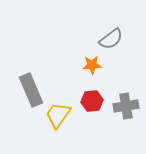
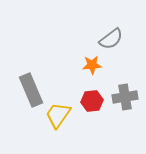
gray cross: moved 1 px left, 9 px up
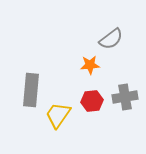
orange star: moved 2 px left
gray rectangle: rotated 28 degrees clockwise
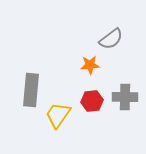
gray cross: rotated 10 degrees clockwise
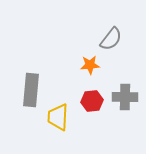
gray semicircle: rotated 15 degrees counterclockwise
yellow trapezoid: moved 2 px down; rotated 32 degrees counterclockwise
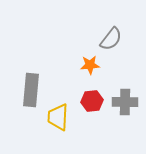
gray cross: moved 5 px down
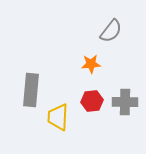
gray semicircle: moved 8 px up
orange star: moved 1 px right, 1 px up
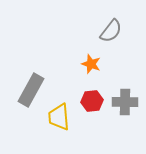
orange star: rotated 24 degrees clockwise
gray rectangle: rotated 24 degrees clockwise
yellow trapezoid: moved 1 px right; rotated 8 degrees counterclockwise
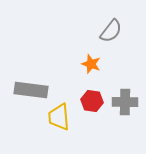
gray rectangle: rotated 68 degrees clockwise
red hexagon: rotated 15 degrees clockwise
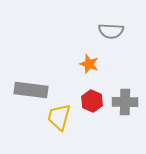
gray semicircle: rotated 55 degrees clockwise
orange star: moved 2 px left
red hexagon: rotated 15 degrees clockwise
yellow trapezoid: rotated 20 degrees clockwise
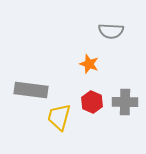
red hexagon: moved 1 px down
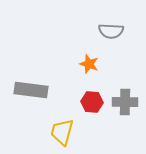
red hexagon: rotated 20 degrees counterclockwise
yellow trapezoid: moved 3 px right, 15 px down
